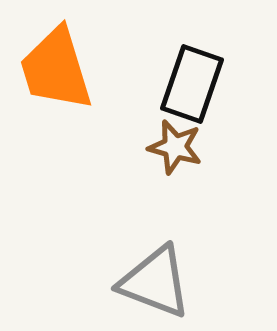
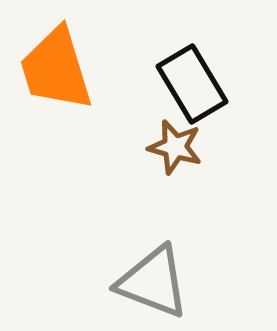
black rectangle: rotated 50 degrees counterclockwise
gray triangle: moved 2 px left
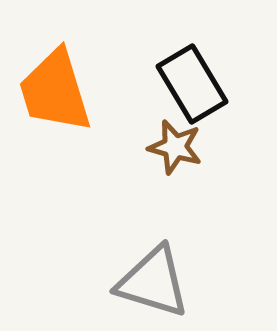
orange trapezoid: moved 1 px left, 22 px down
gray triangle: rotated 4 degrees counterclockwise
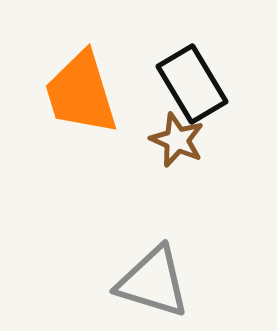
orange trapezoid: moved 26 px right, 2 px down
brown star: moved 2 px right, 7 px up; rotated 8 degrees clockwise
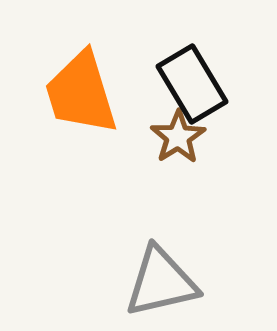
brown star: moved 1 px right, 3 px up; rotated 16 degrees clockwise
gray triangle: moved 8 px right; rotated 30 degrees counterclockwise
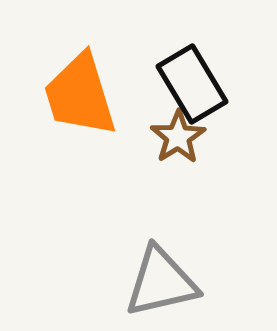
orange trapezoid: moved 1 px left, 2 px down
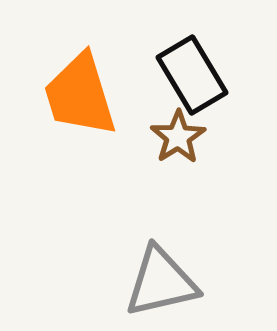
black rectangle: moved 9 px up
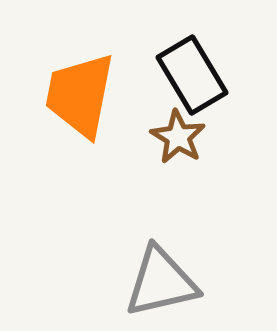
orange trapezoid: rotated 28 degrees clockwise
brown star: rotated 8 degrees counterclockwise
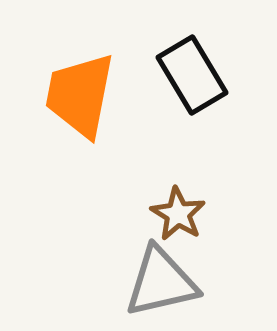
brown star: moved 77 px down
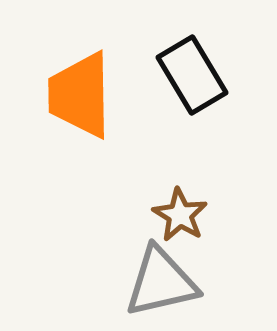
orange trapezoid: rotated 12 degrees counterclockwise
brown star: moved 2 px right, 1 px down
